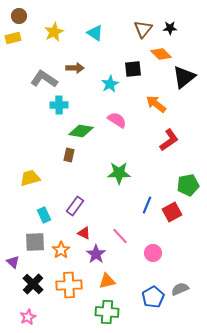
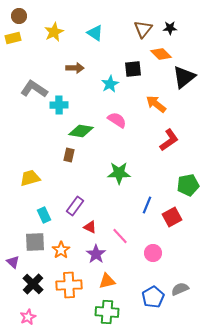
gray L-shape: moved 10 px left, 10 px down
red square: moved 5 px down
red triangle: moved 6 px right, 6 px up
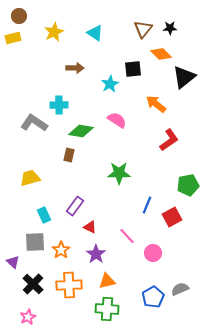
gray L-shape: moved 34 px down
pink line: moved 7 px right
green cross: moved 3 px up
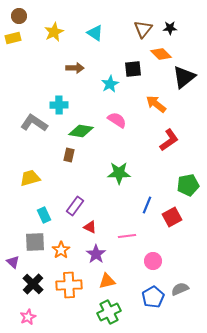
pink line: rotated 54 degrees counterclockwise
pink circle: moved 8 px down
green cross: moved 2 px right, 3 px down; rotated 30 degrees counterclockwise
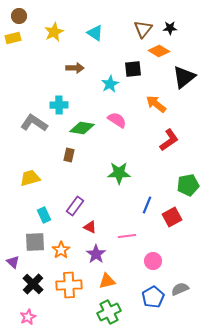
orange diamond: moved 2 px left, 3 px up; rotated 15 degrees counterclockwise
green diamond: moved 1 px right, 3 px up
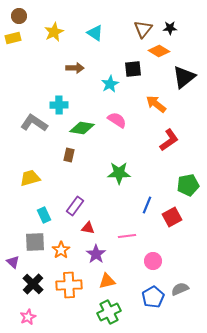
red triangle: moved 2 px left, 1 px down; rotated 16 degrees counterclockwise
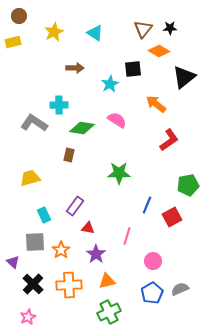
yellow rectangle: moved 4 px down
pink line: rotated 66 degrees counterclockwise
blue pentagon: moved 1 px left, 4 px up
